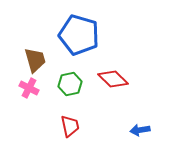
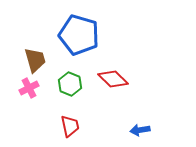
green hexagon: rotated 25 degrees counterclockwise
pink cross: rotated 36 degrees clockwise
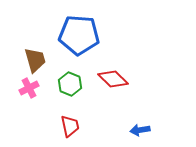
blue pentagon: rotated 12 degrees counterclockwise
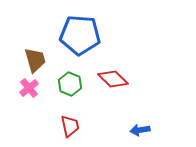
blue pentagon: moved 1 px right
pink cross: rotated 12 degrees counterclockwise
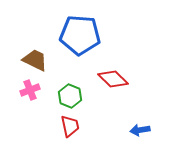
brown trapezoid: rotated 48 degrees counterclockwise
green hexagon: moved 12 px down
pink cross: moved 1 px right, 2 px down; rotated 18 degrees clockwise
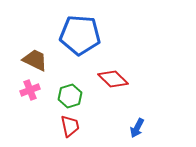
green hexagon: rotated 20 degrees clockwise
blue arrow: moved 3 px left, 2 px up; rotated 54 degrees counterclockwise
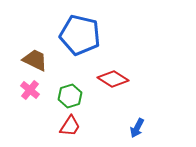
blue pentagon: rotated 9 degrees clockwise
red diamond: rotated 12 degrees counterclockwise
pink cross: rotated 30 degrees counterclockwise
red trapezoid: rotated 45 degrees clockwise
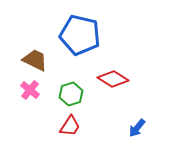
green hexagon: moved 1 px right, 2 px up
blue arrow: rotated 12 degrees clockwise
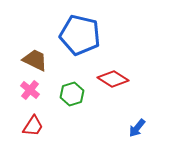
green hexagon: moved 1 px right
red trapezoid: moved 37 px left
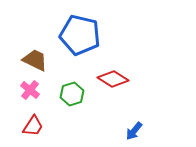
blue arrow: moved 3 px left, 3 px down
